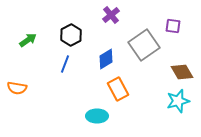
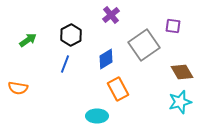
orange semicircle: moved 1 px right
cyan star: moved 2 px right, 1 px down
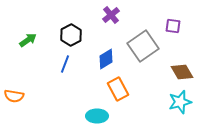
gray square: moved 1 px left, 1 px down
orange semicircle: moved 4 px left, 8 px down
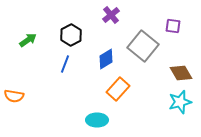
gray square: rotated 16 degrees counterclockwise
brown diamond: moved 1 px left, 1 px down
orange rectangle: rotated 70 degrees clockwise
cyan ellipse: moved 4 px down
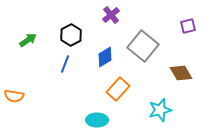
purple square: moved 15 px right; rotated 21 degrees counterclockwise
blue diamond: moved 1 px left, 2 px up
cyan star: moved 20 px left, 8 px down
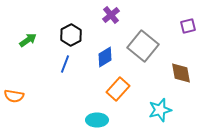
brown diamond: rotated 20 degrees clockwise
